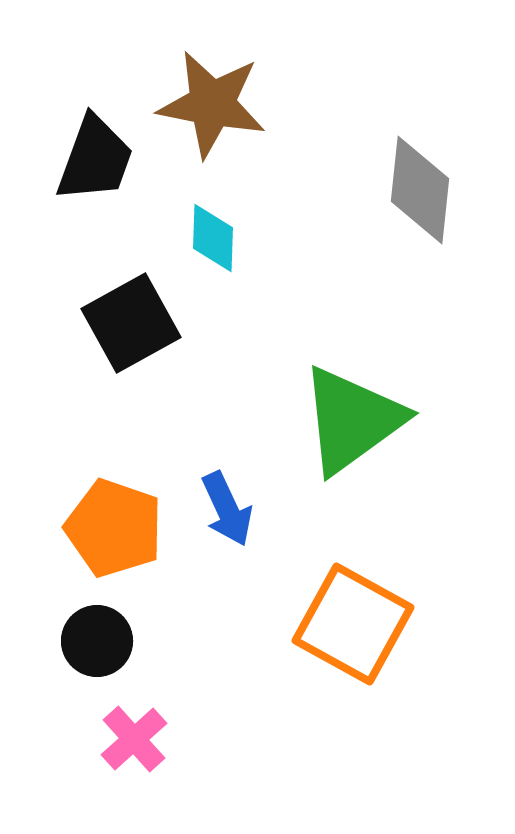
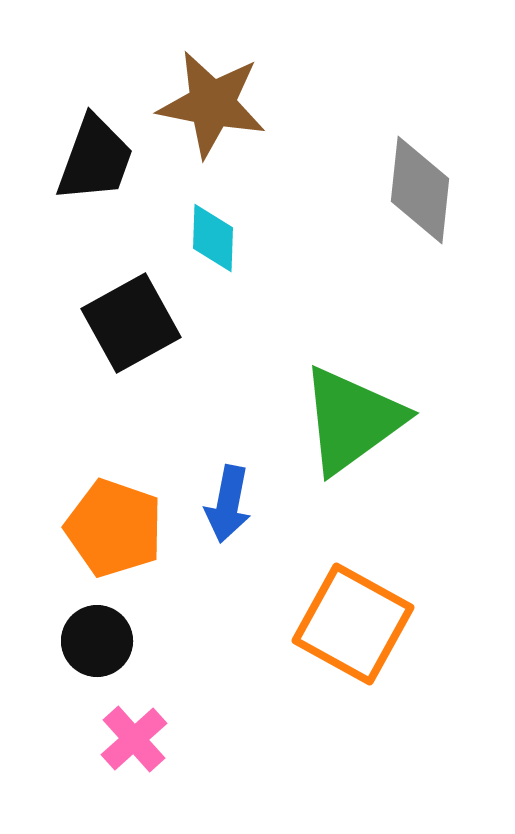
blue arrow: moved 1 px right, 5 px up; rotated 36 degrees clockwise
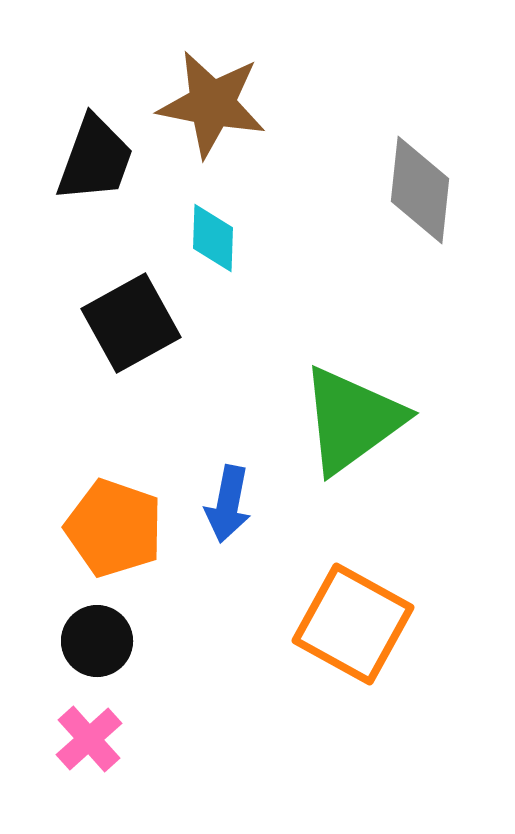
pink cross: moved 45 px left
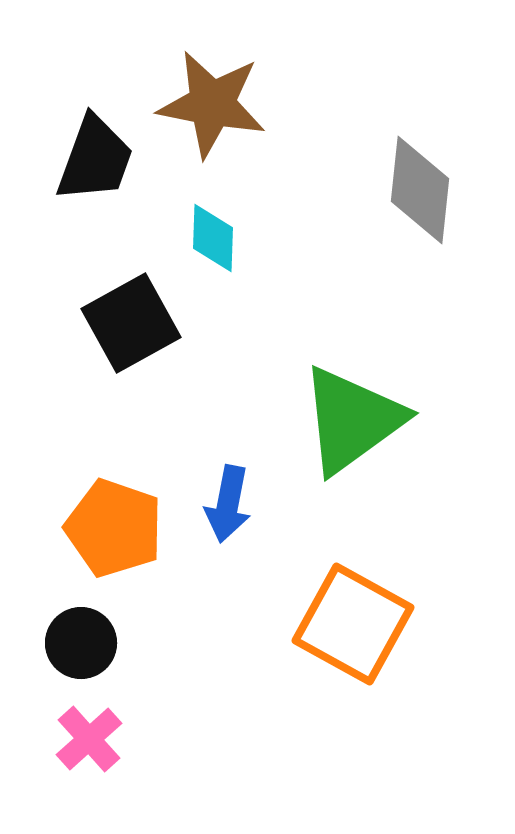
black circle: moved 16 px left, 2 px down
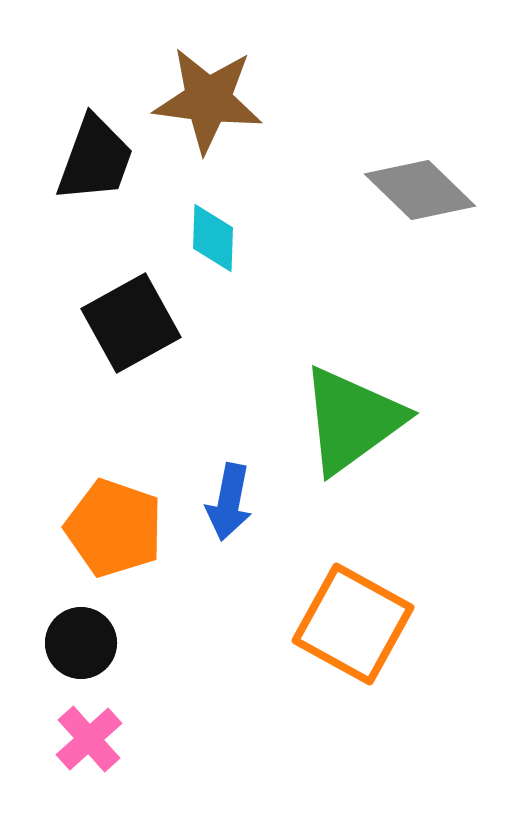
brown star: moved 4 px left, 4 px up; rotated 4 degrees counterclockwise
gray diamond: rotated 52 degrees counterclockwise
blue arrow: moved 1 px right, 2 px up
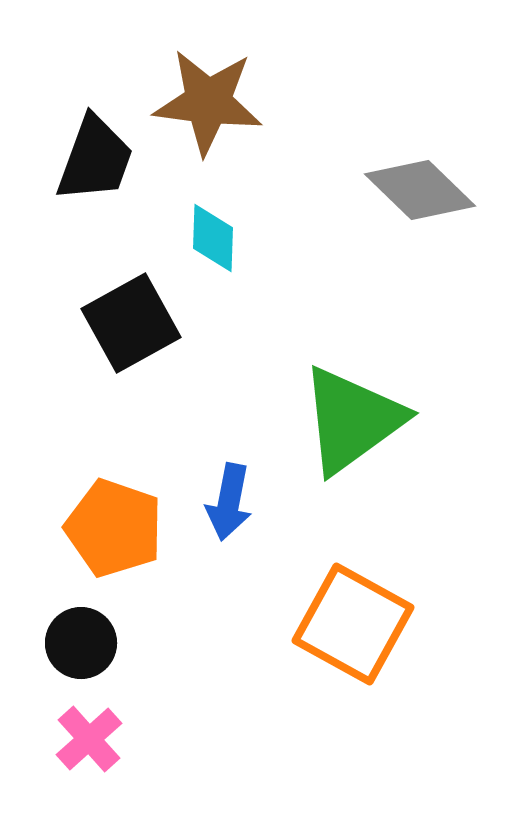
brown star: moved 2 px down
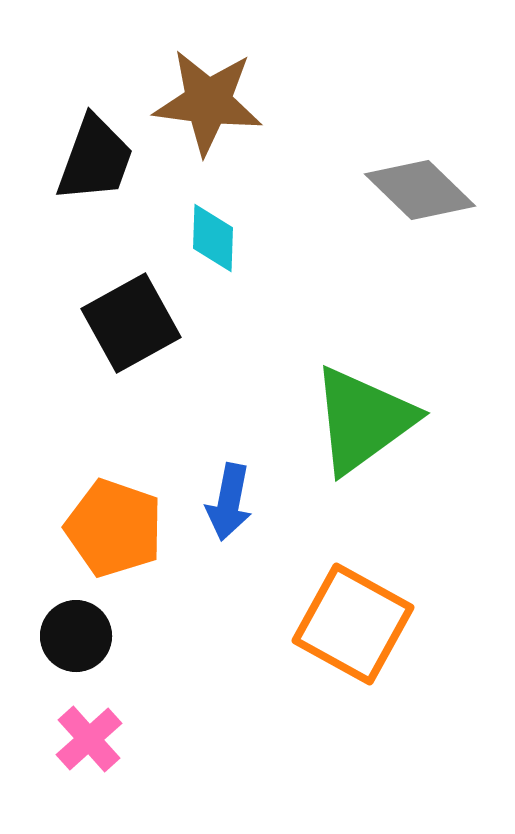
green triangle: moved 11 px right
black circle: moved 5 px left, 7 px up
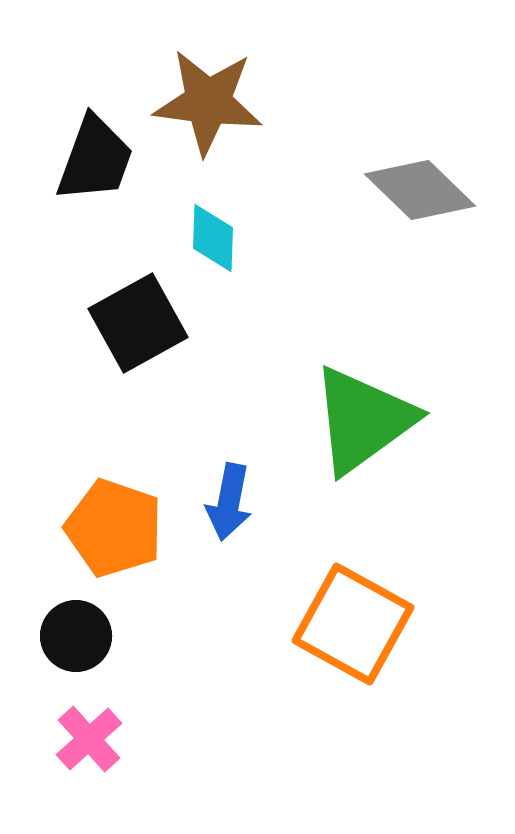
black square: moved 7 px right
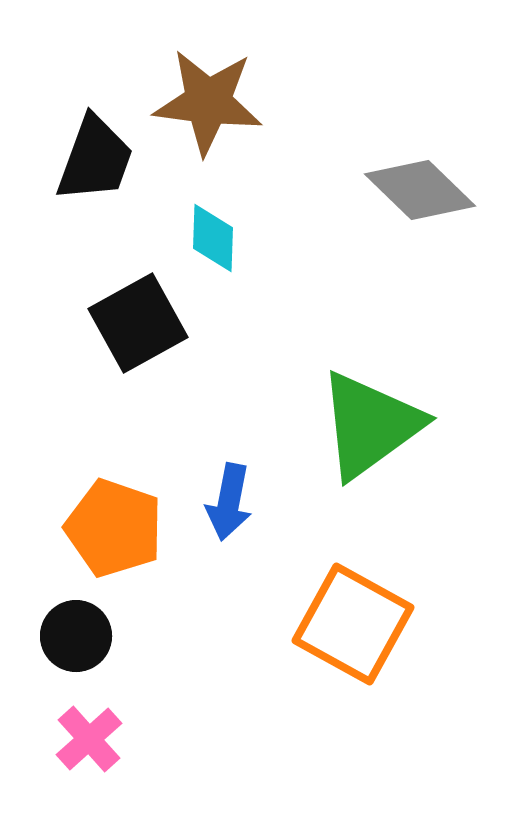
green triangle: moved 7 px right, 5 px down
